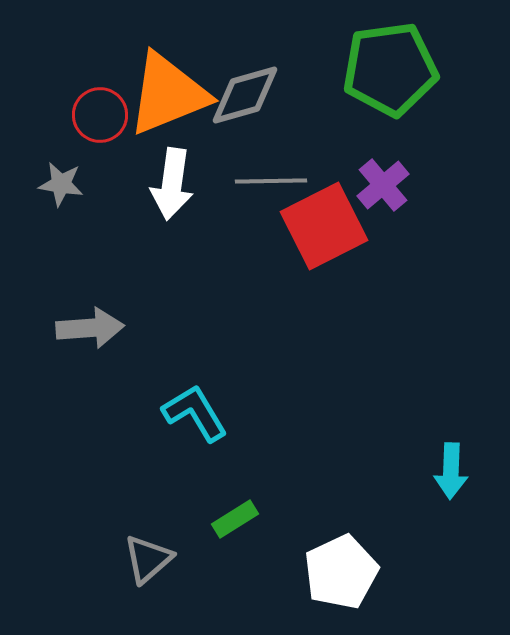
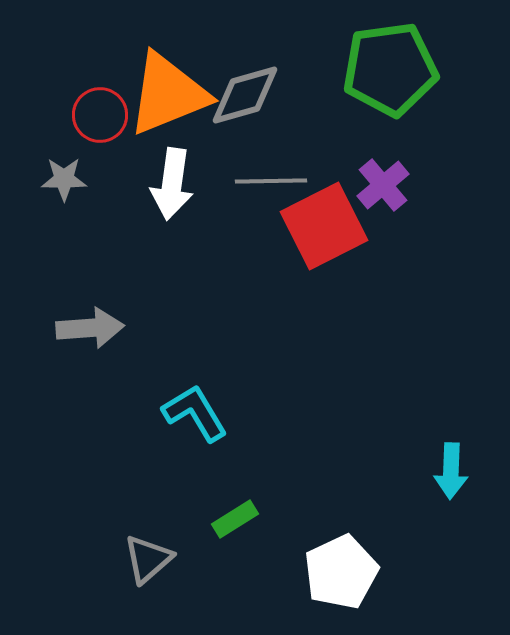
gray star: moved 3 px right, 5 px up; rotated 9 degrees counterclockwise
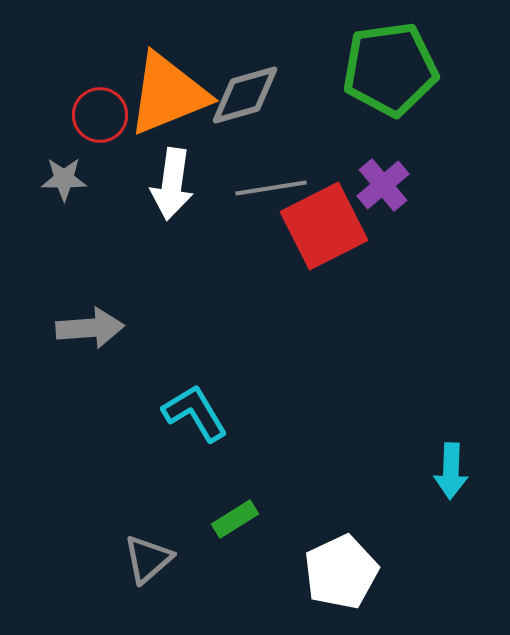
gray line: moved 7 px down; rotated 8 degrees counterclockwise
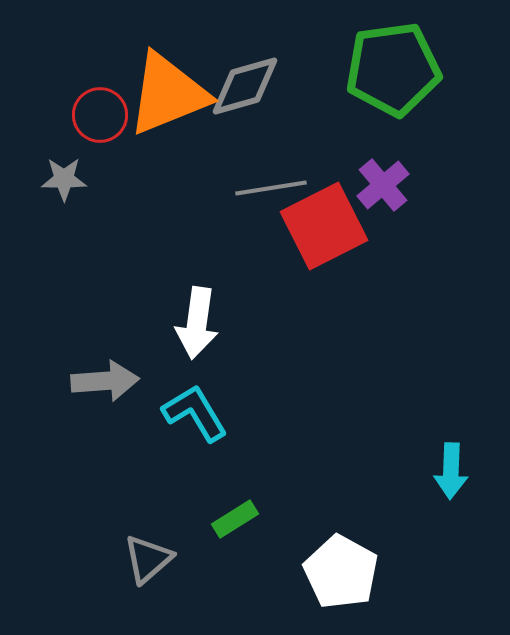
green pentagon: moved 3 px right
gray diamond: moved 9 px up
white arrow: moved 25 px right, 139 px down
gray arrow: moved 15 px right, 53 px down
white pentagon: rotated 18 degrees counterclockwise
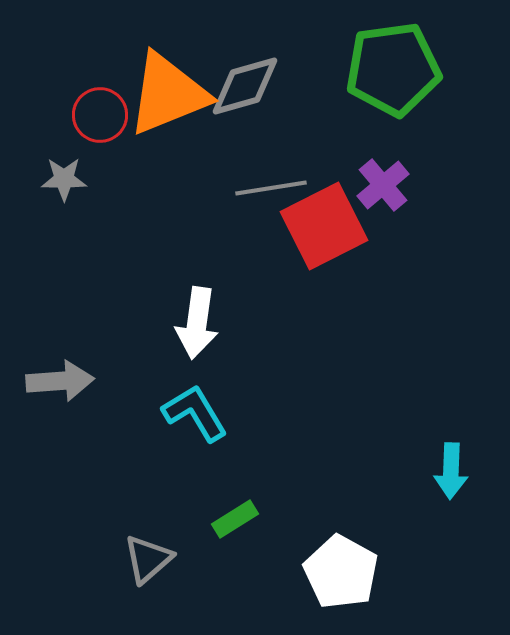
gray arrow: moved 45 px left
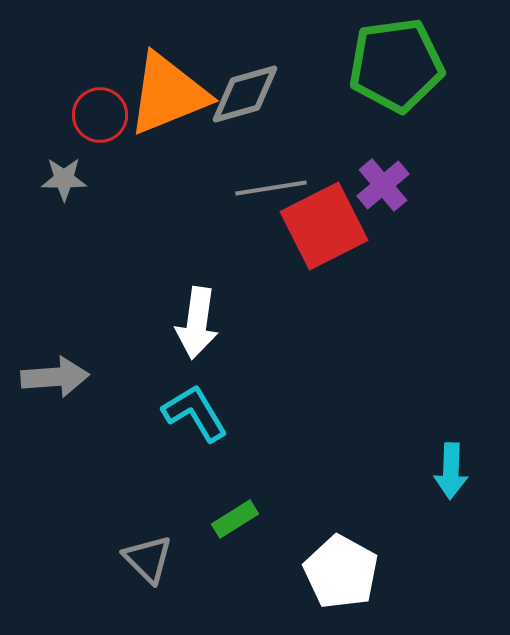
green pentagon: moved 3 px right, 4 px up
gray diamond: moved 8 px down
gray arrow: moved 5 px left, 4 px up
gray triangle: rotated 34 degrees counterclockwise
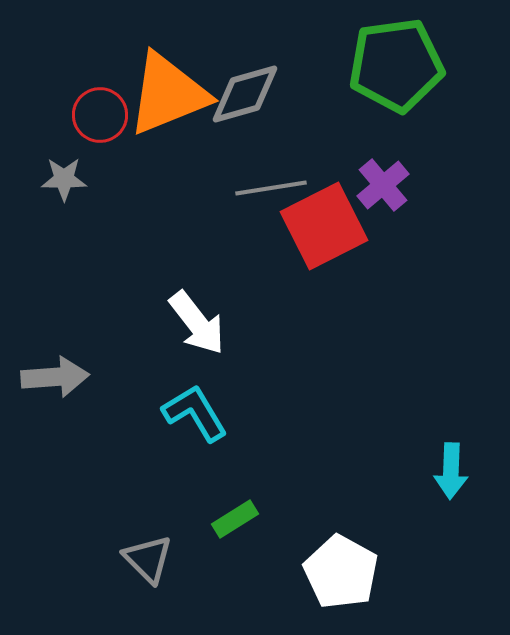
white arrow: rotated 46 degrees counterclockwise
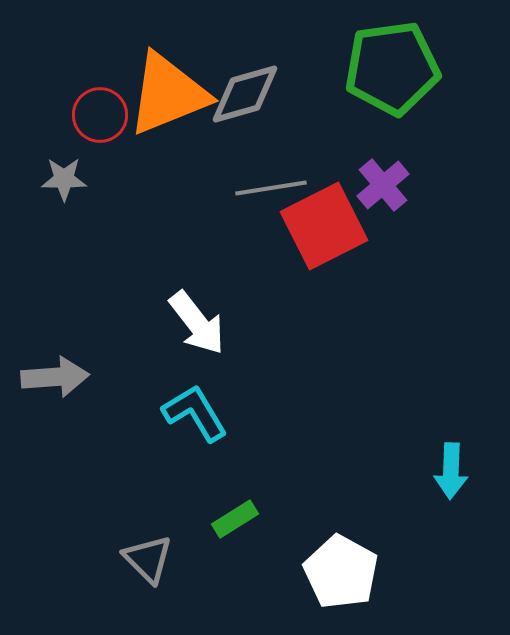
green pentagon: moved 4 px left, 3 px down
